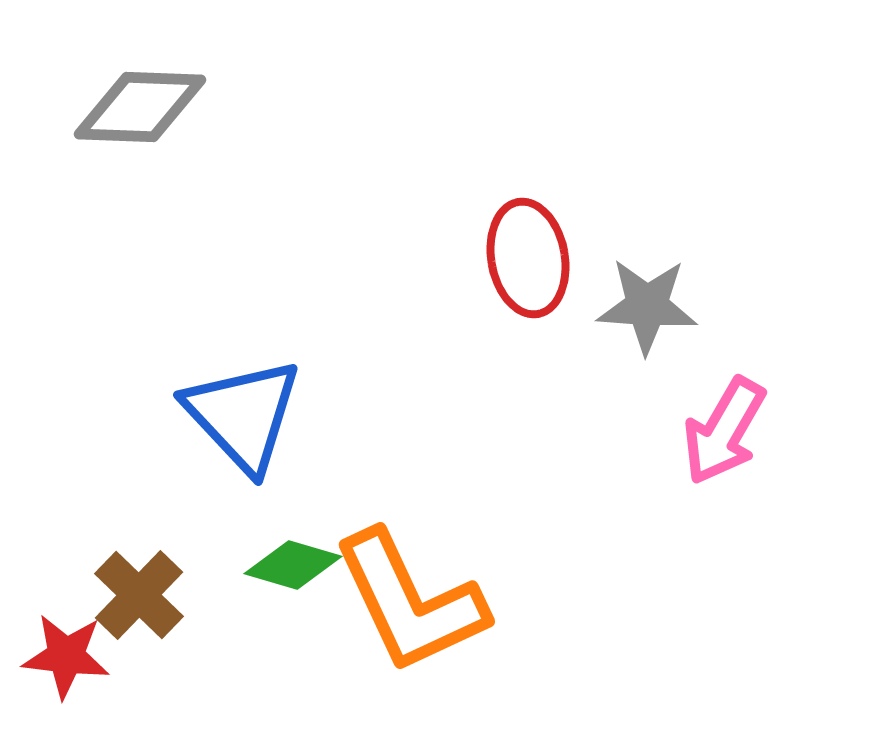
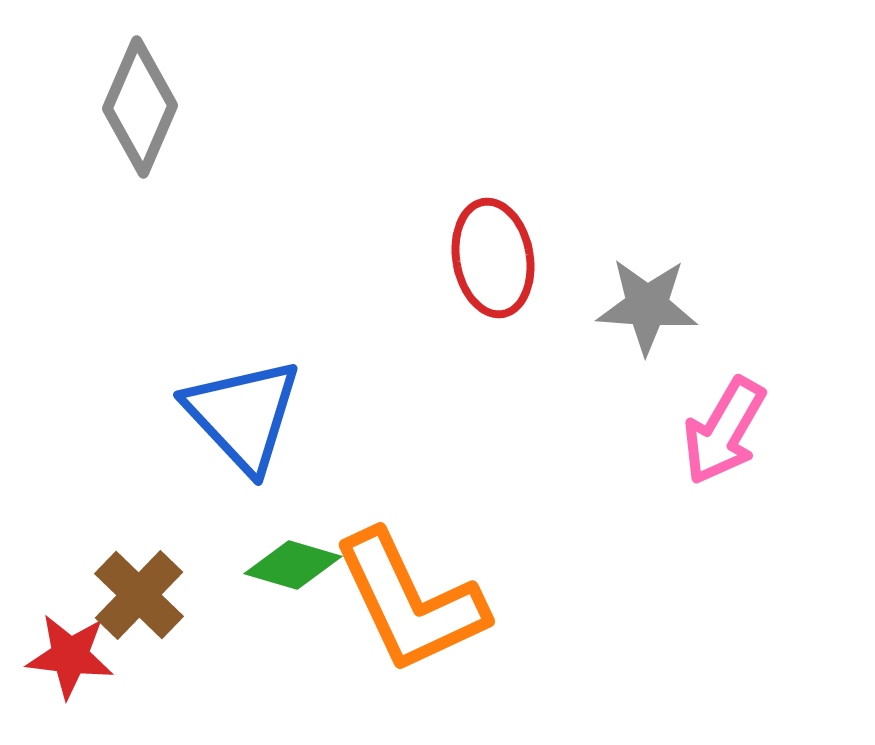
gray diamond: rotated 69 degrees counterclockwise
red ellipse: moved 35 px left
red star: moved 4 px right
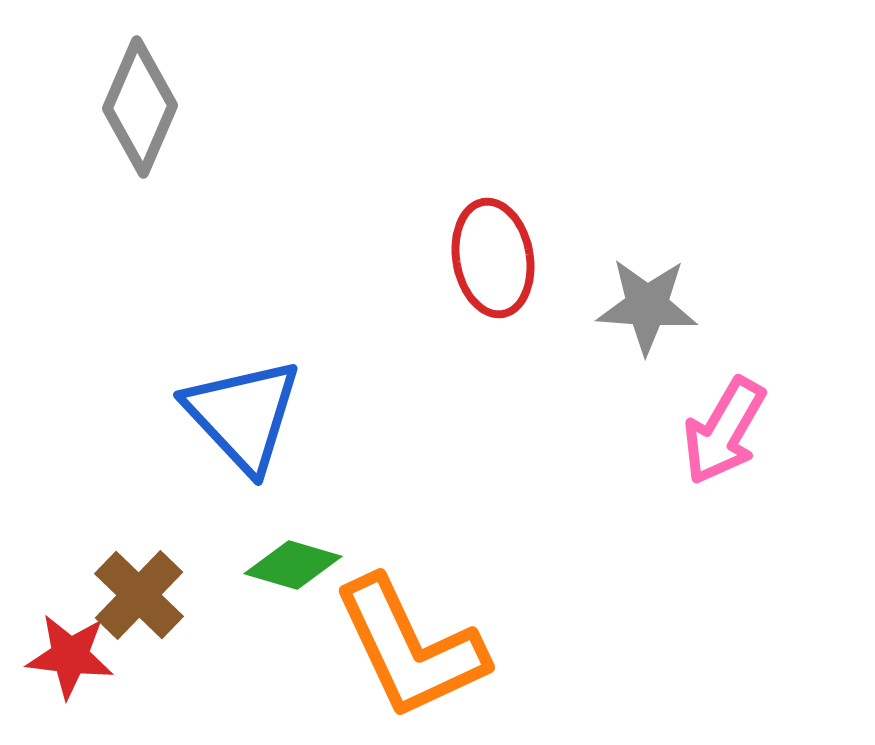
orange L-shape: moved 46 px down
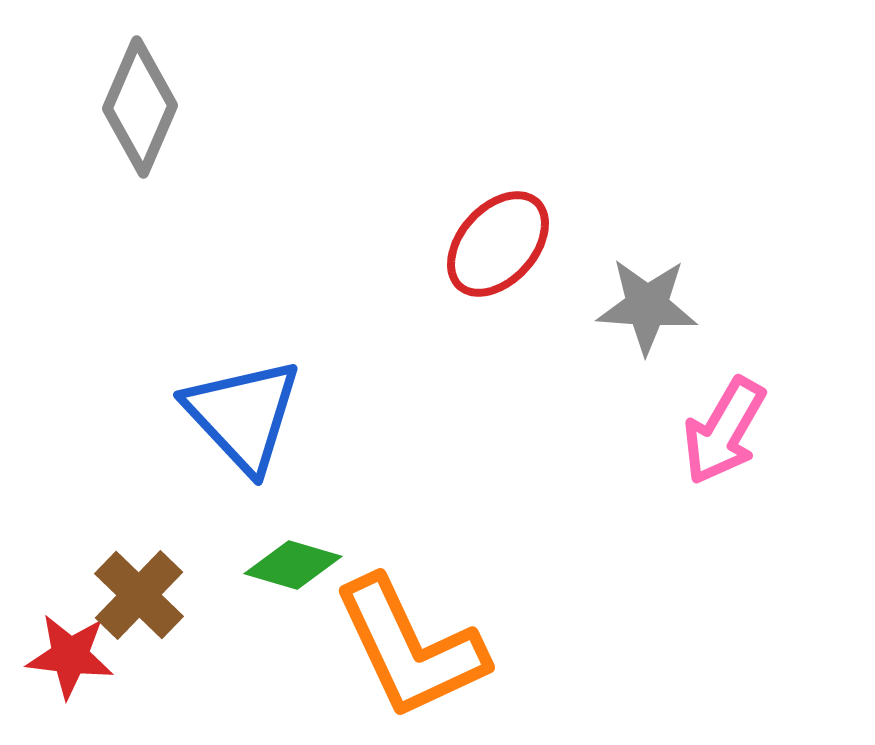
red ellipse: moved 5 px right, 14 px up; rotated 52 degrees clockwise
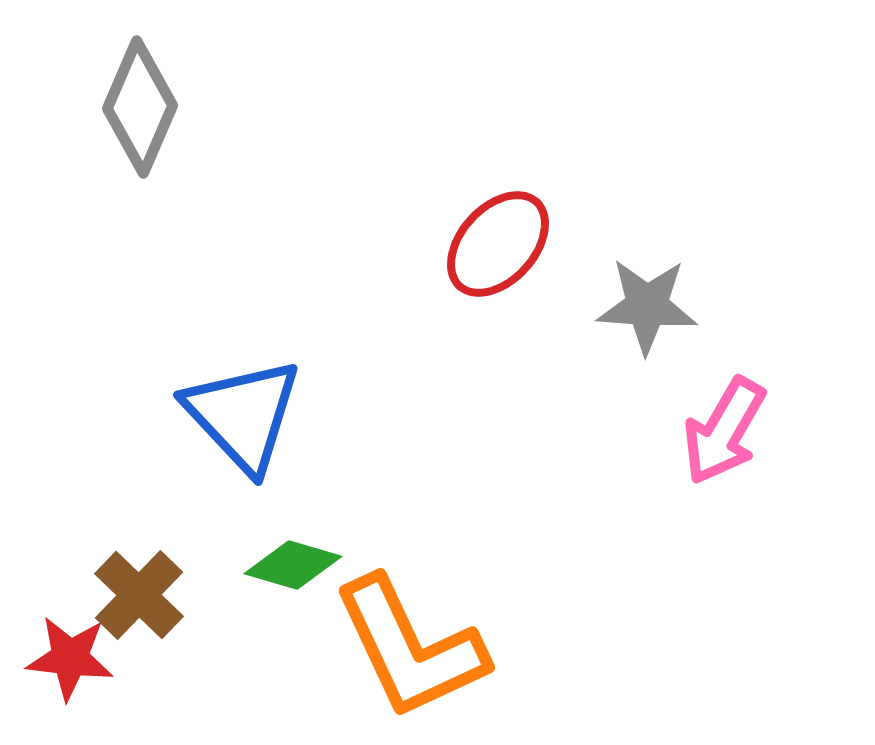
red star: moved 2 px down
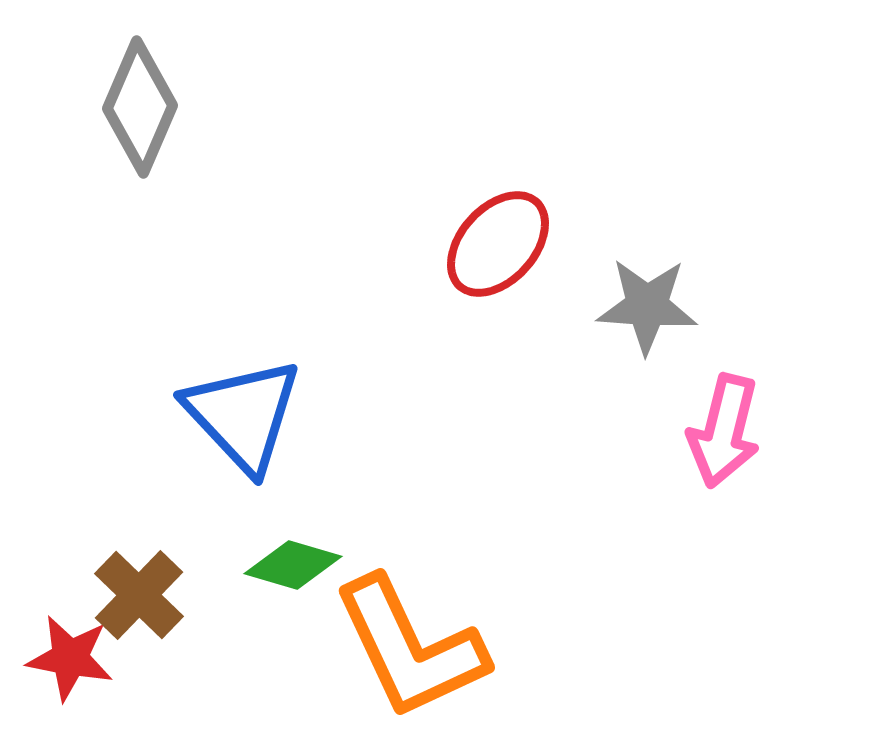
pink arrow: rotated 16 degrees counterclockwise
red star: rotated 4 degrees clockwise
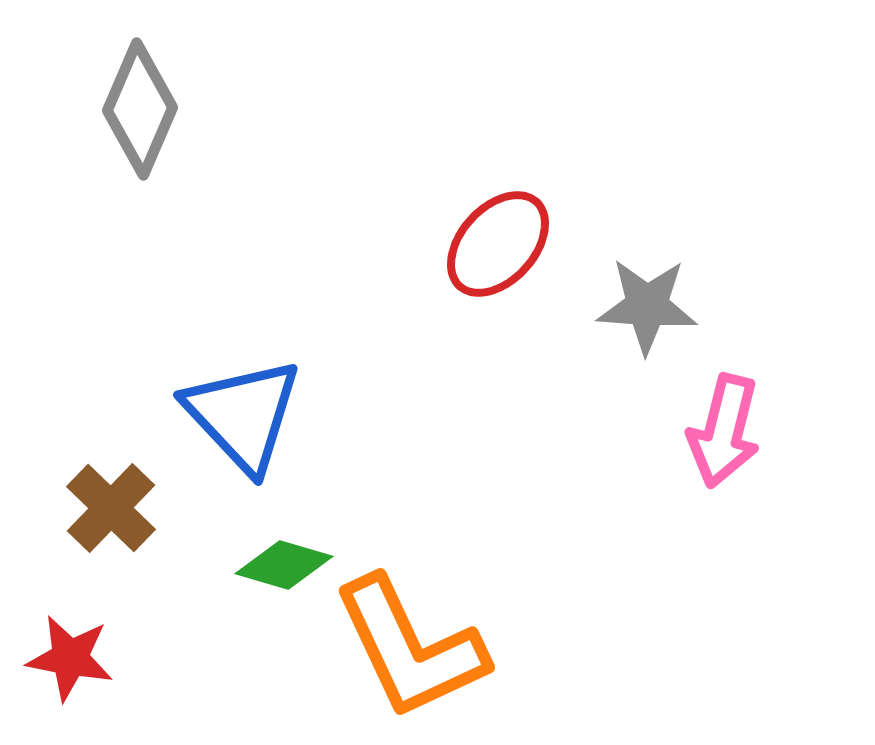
gray diamond: moved 2 px down
green diamond: moved 9 px left
brown cross: moved 28 px left, 87 px up
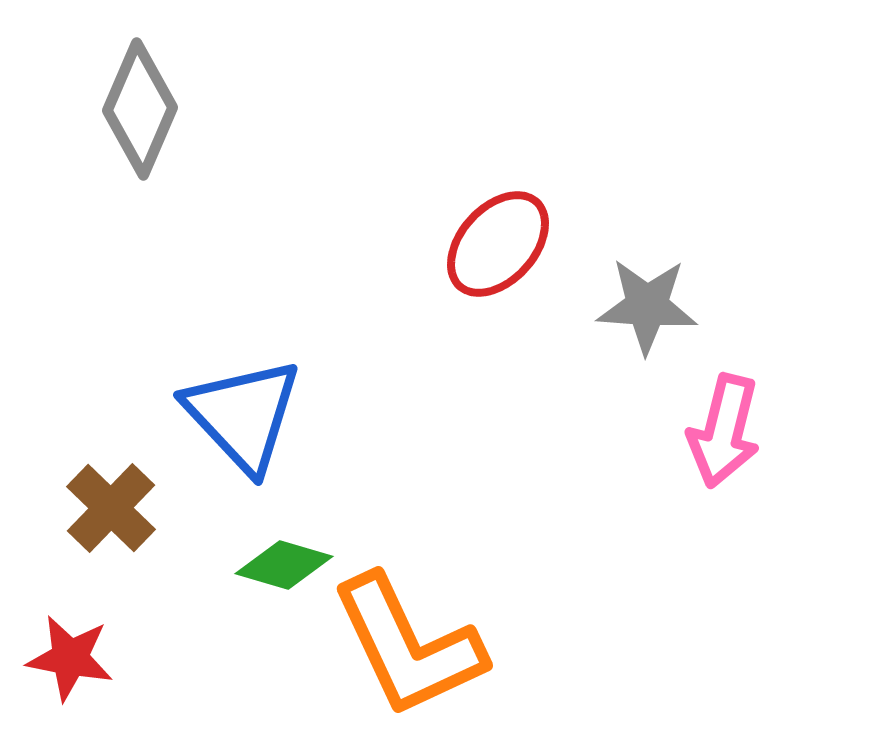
orange L-shape: moved 2 px left, 2 px up
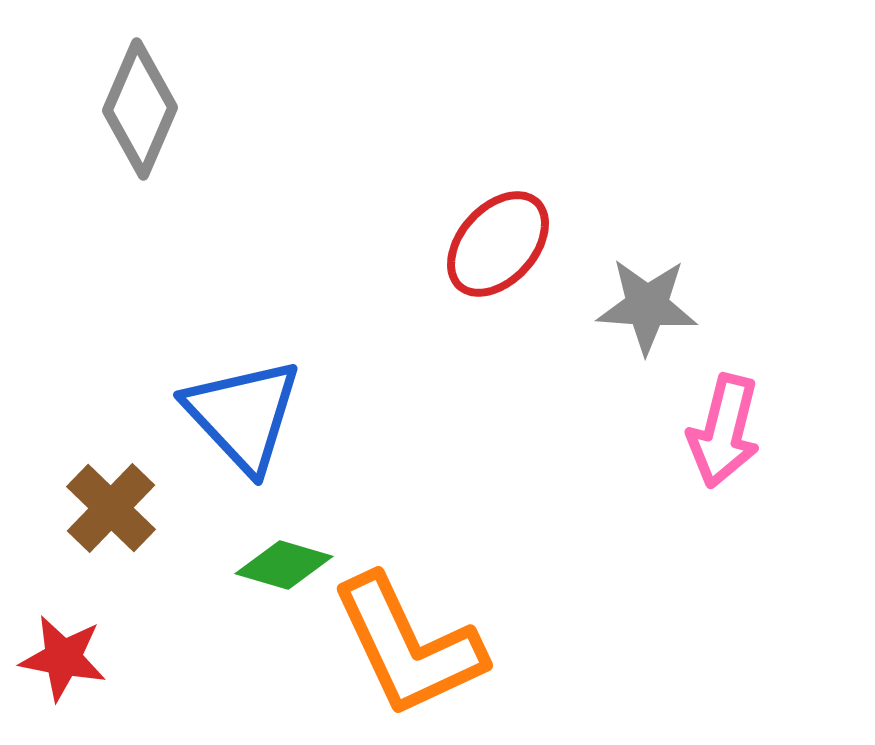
red star: moved 7 px left
